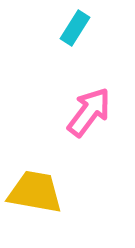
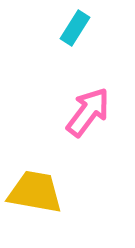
pink arrow: moved 1 px left
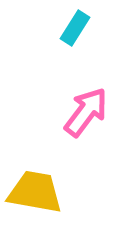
pink arrow: moved 2 px left
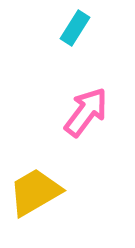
yellow trapezoid: rotated 40 degrees counterclockwise
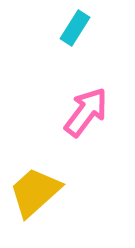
yellow trapezoid: rotated 12 degrees counterclockwise
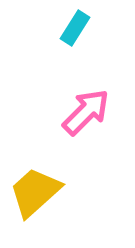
pink arrow: rotated 8 degrees clockwise
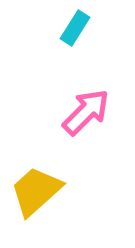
yellow trapezoid: moved 1 px right, 1 px up
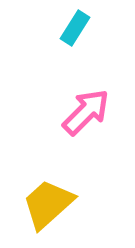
yellow trapezoid: moved 12 px right, 13 px down
